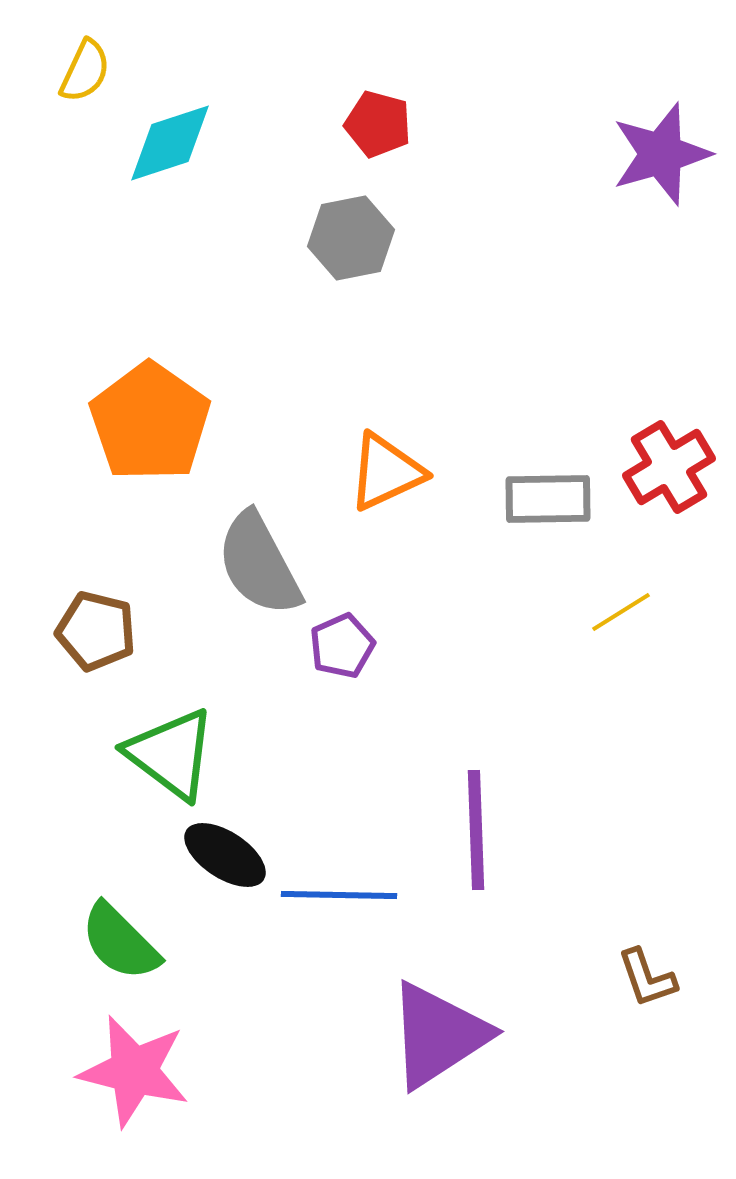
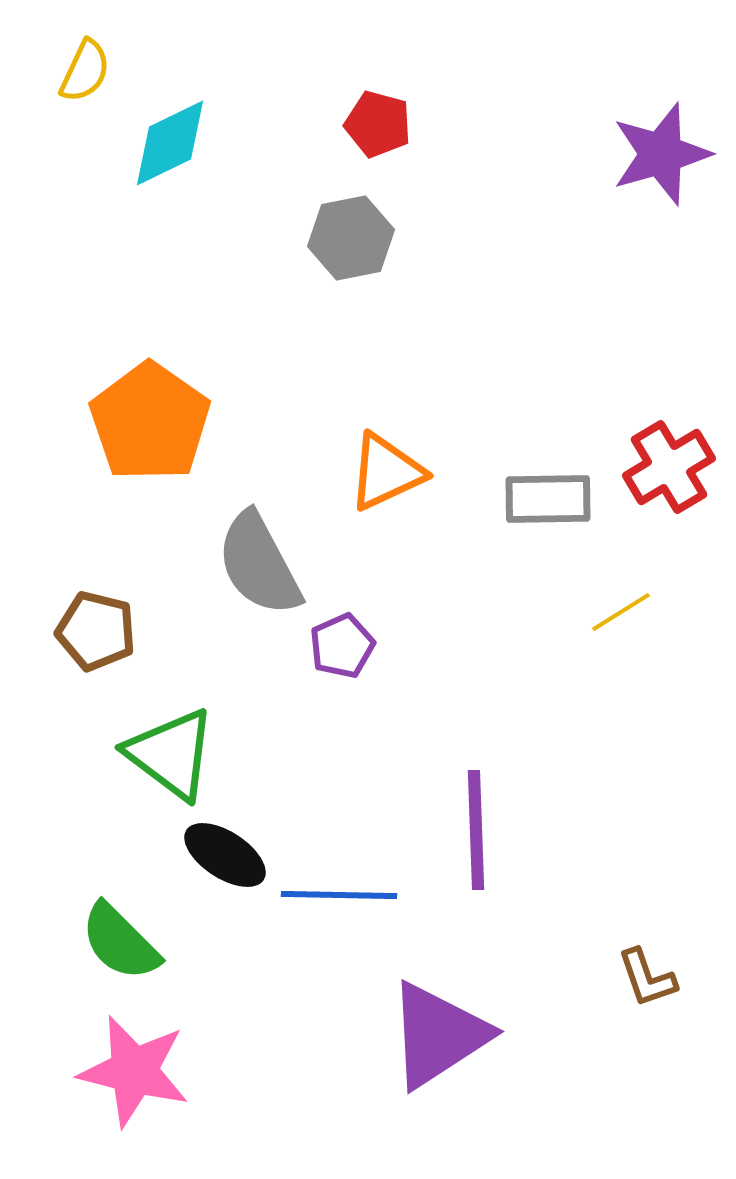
cyan diamond: rotated 8 degrees counterclockwise
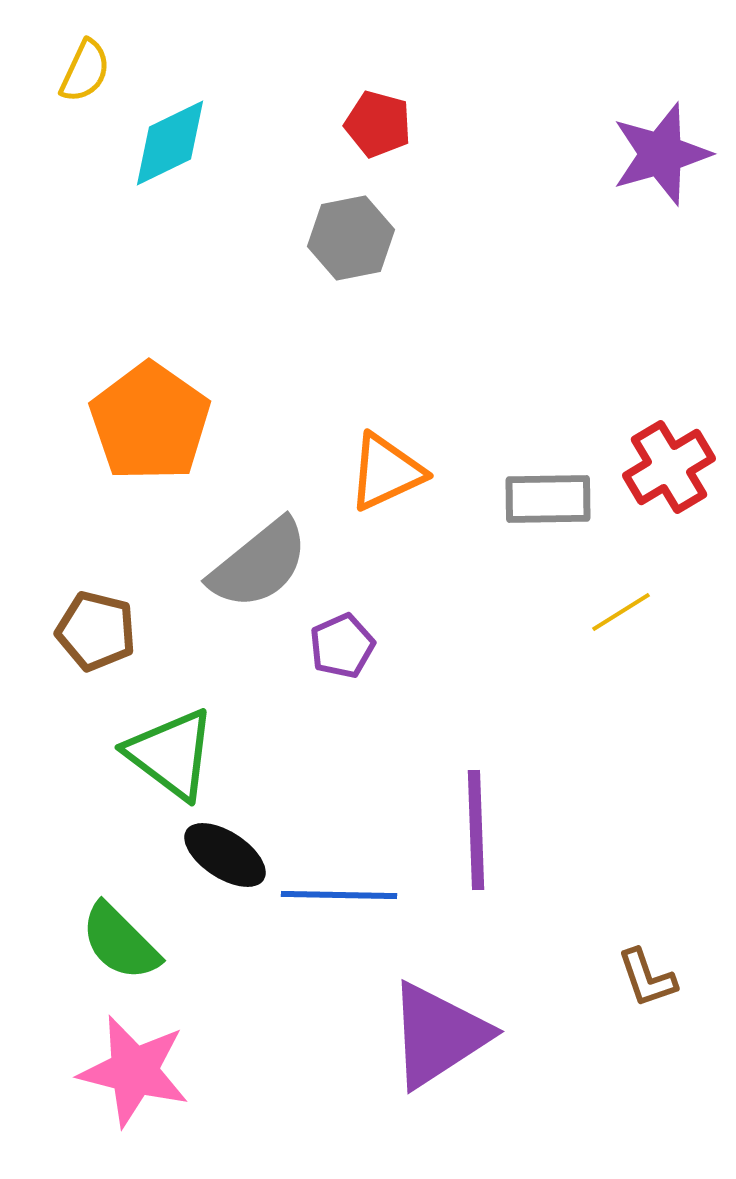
gray semicircle: rotated 101 degrees counterclockwise
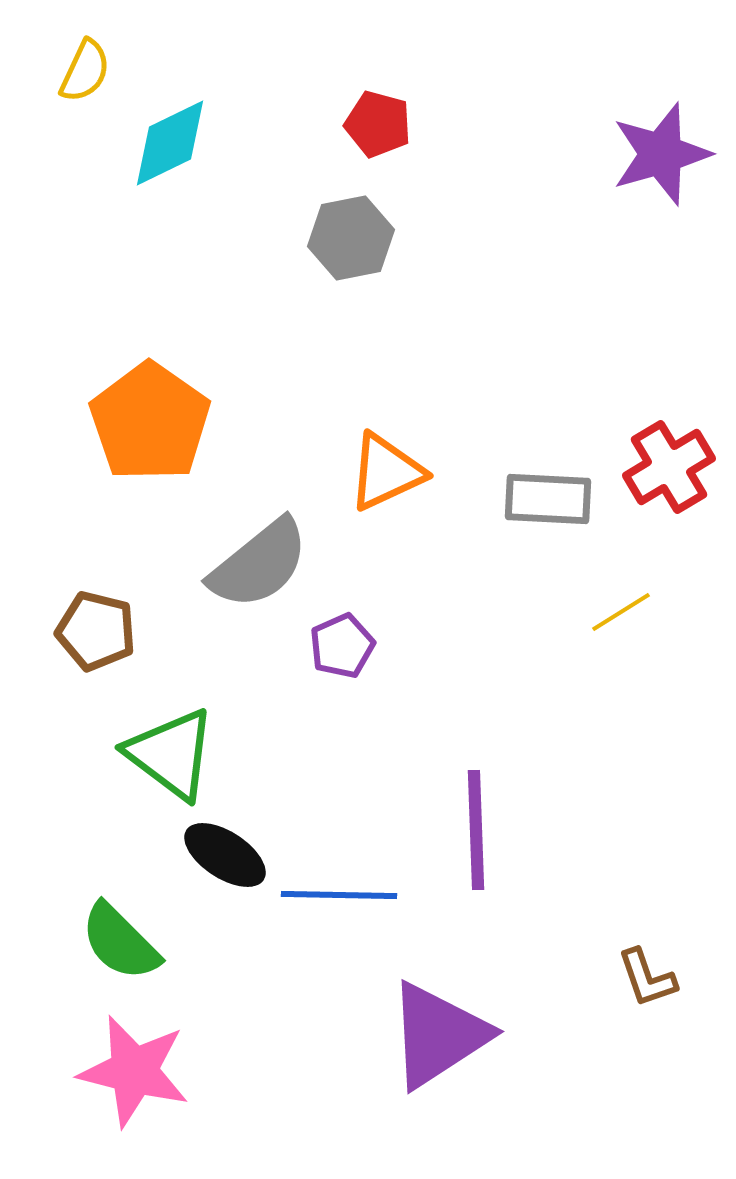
gray rectangle: rotated 4 degrees clockwise
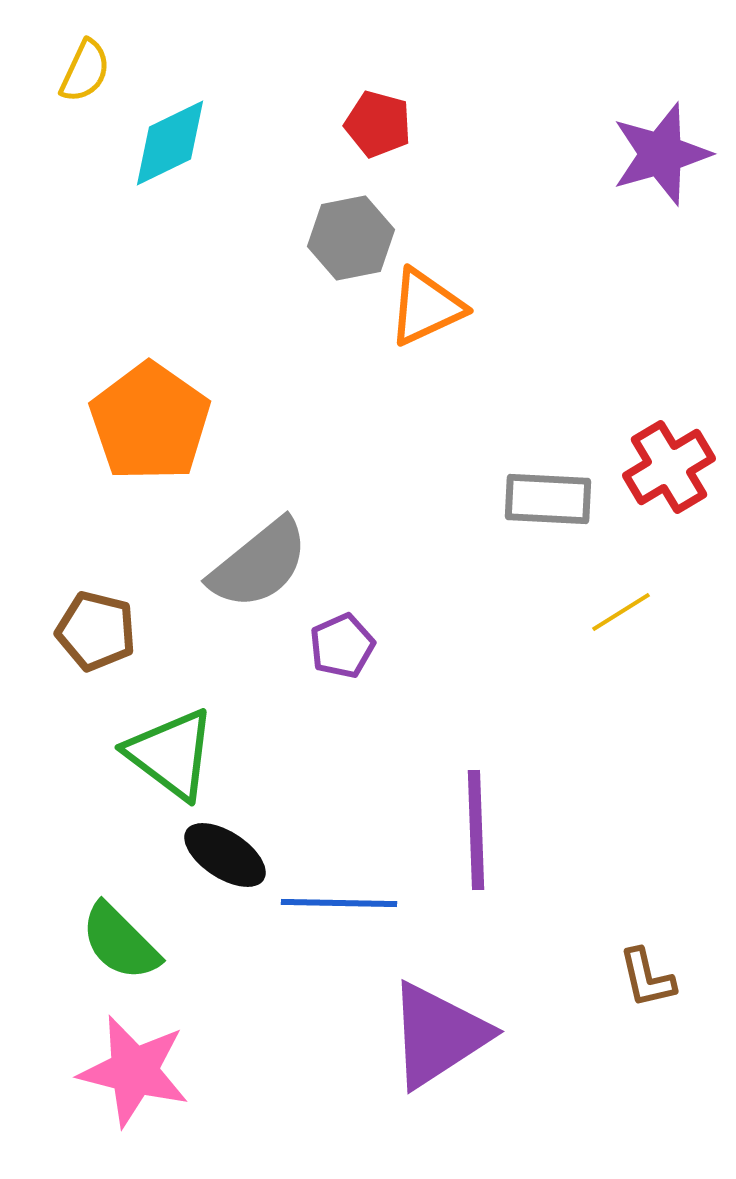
orange triangle: moved 40 px right, 165 px up
blue line: moved 8 px down
brown L-shape: rotated 6 degrees clockwise
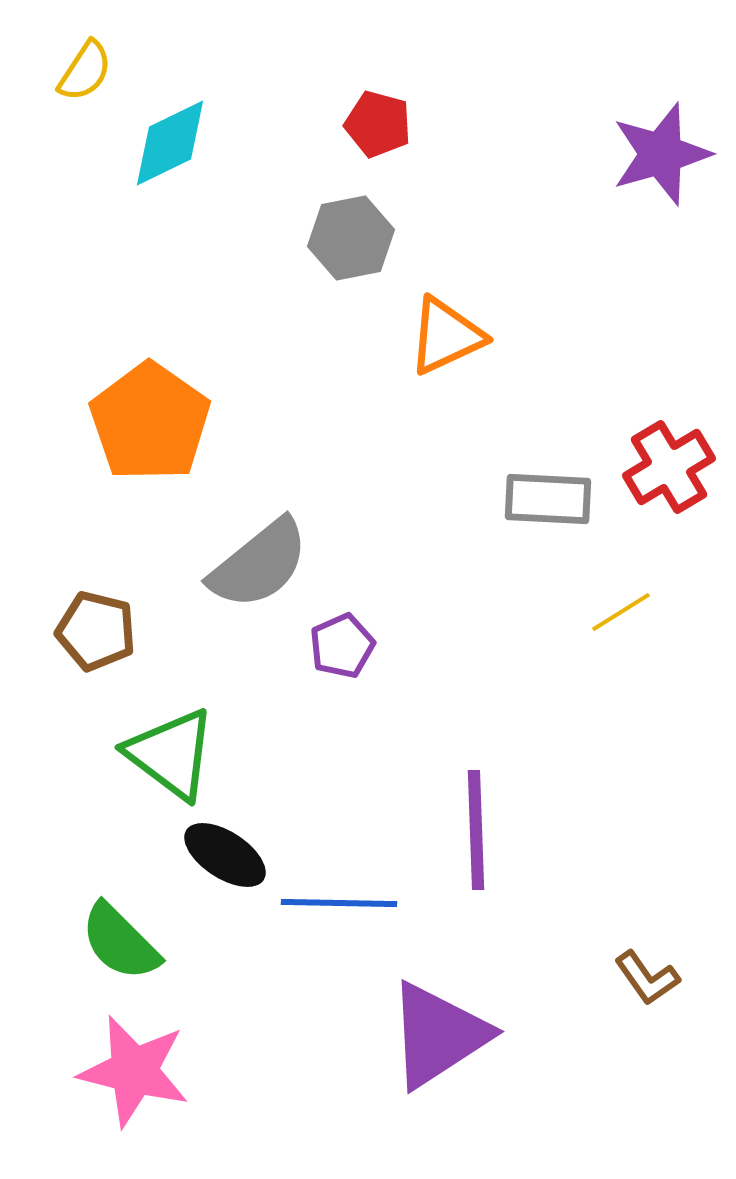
yellow semicircle: rotated 8 degrees clockwise
orange triangle: moved 20 px right, 29 px down
brown L-shape: rotated 22 degrees counterclockwise
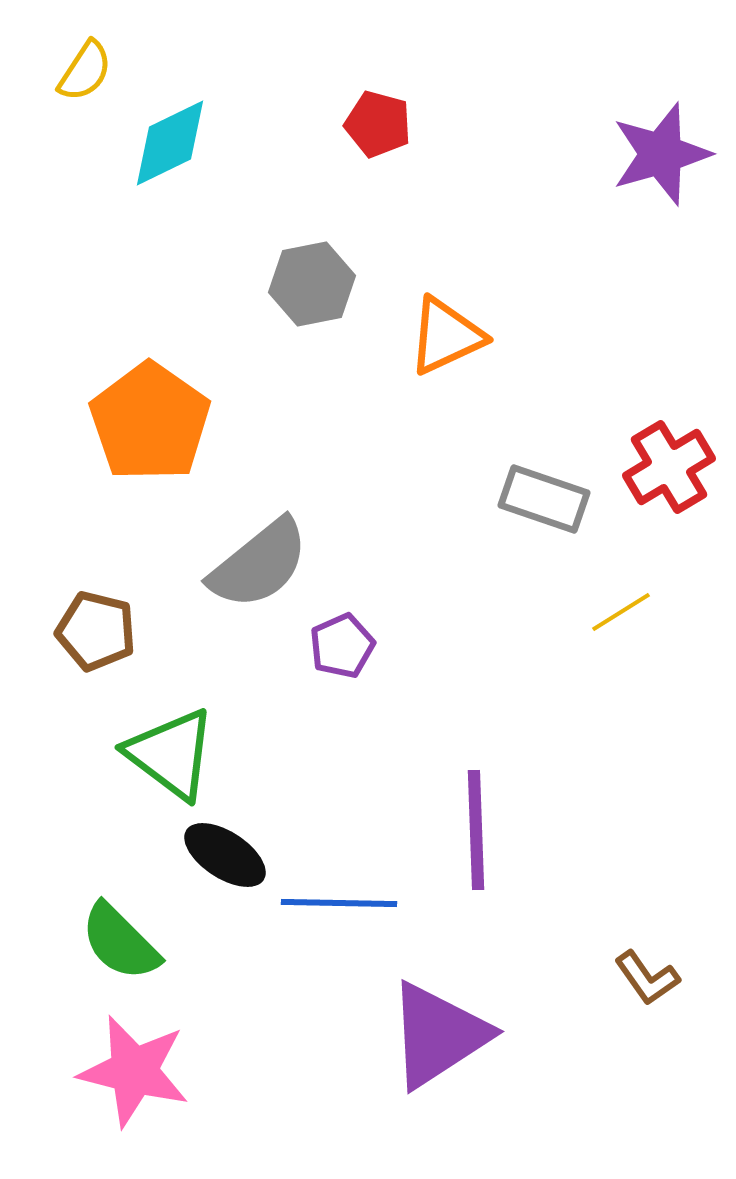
gray hexagon: moved 39 px left, 46 px down
gray rectangle: moved 4 px left; rotated 16 degrees clockwise
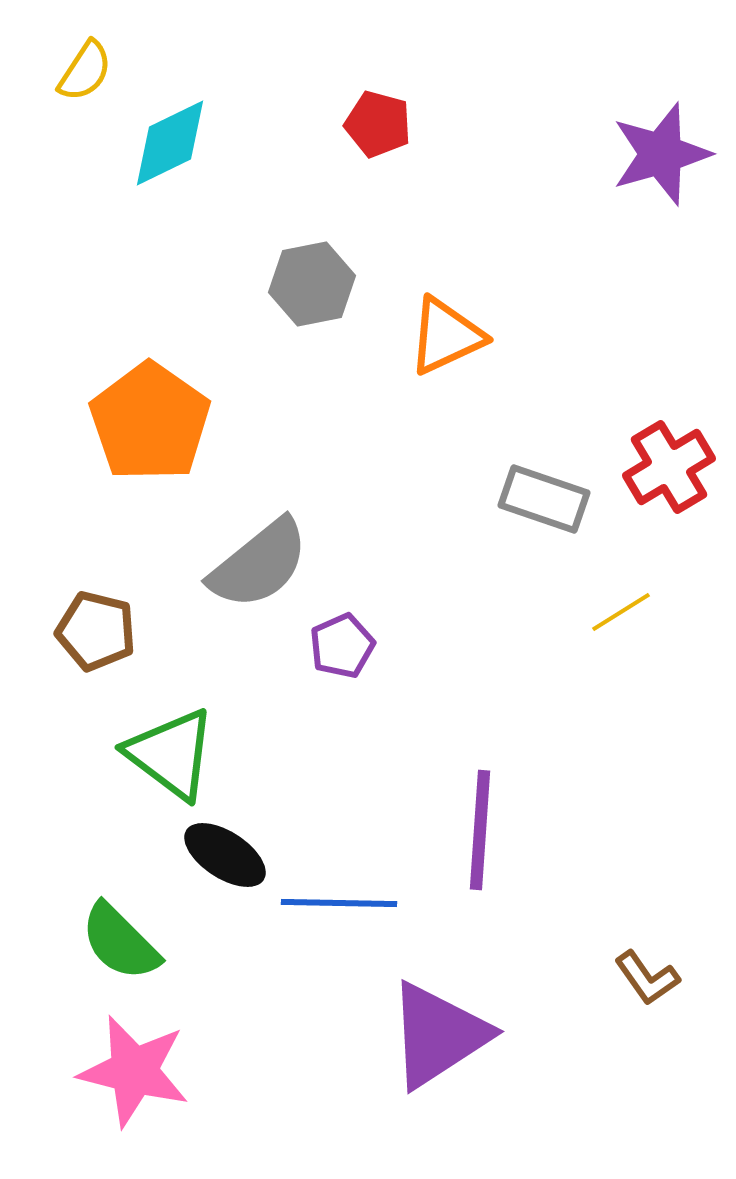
purple line: moved 4 px right; rotated 6 degrees clockwise
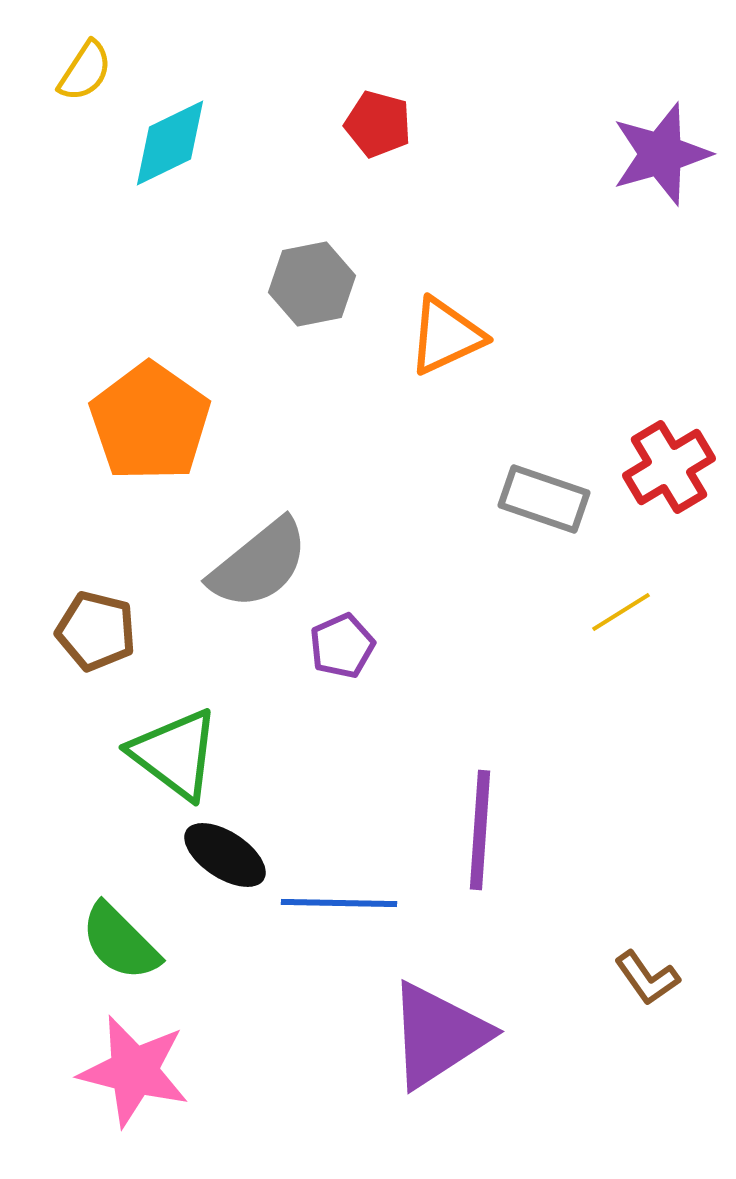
green triangle: moved 4 px right
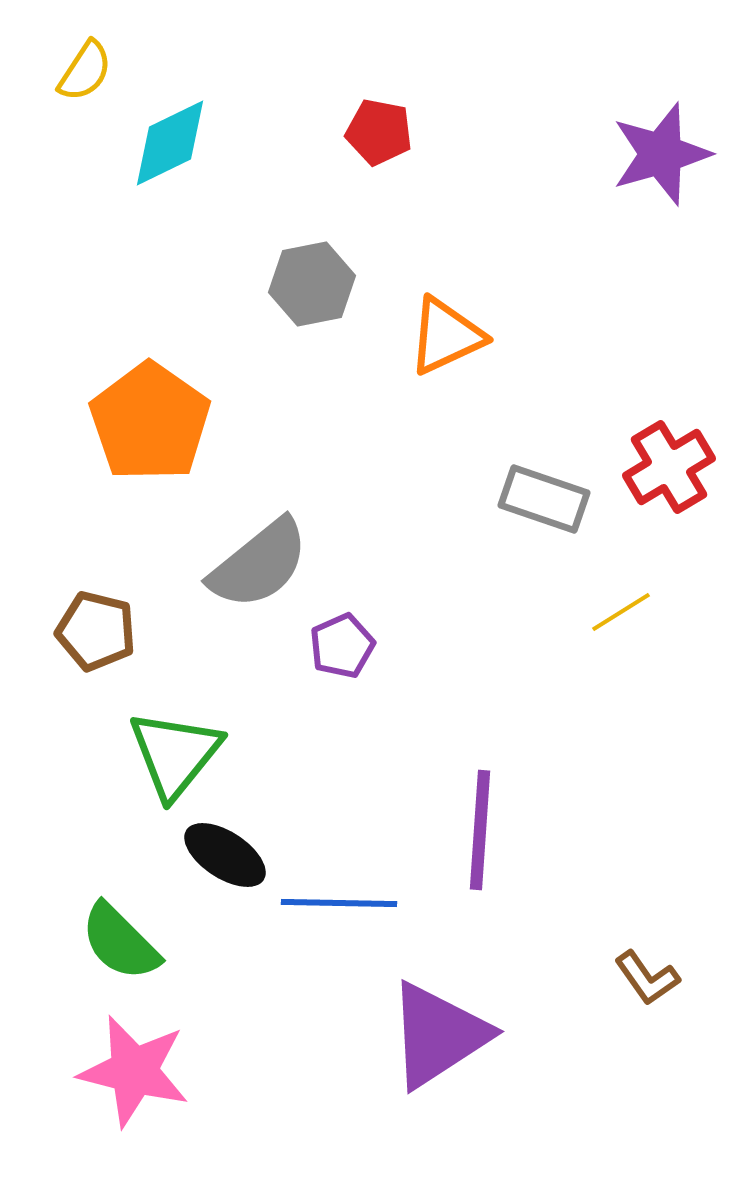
red pentagon: moved 1 px right, 8 px down; rotated 4 degrees counterclockwise
green triangle: rotated 32 degrees clockwise
